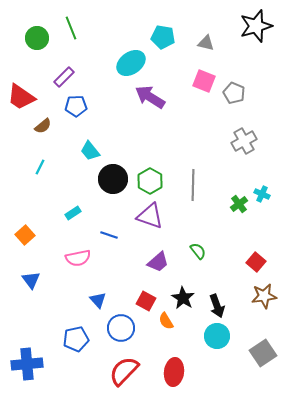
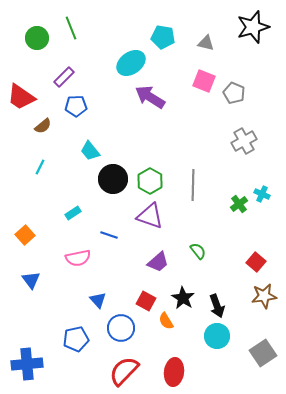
black star at (256, 26): moved 3 px left, 1 px down
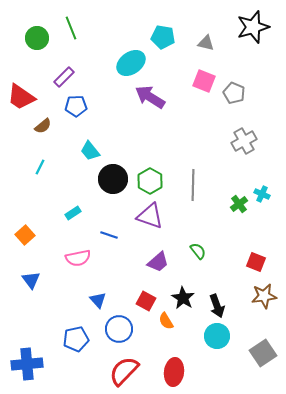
red square at (256, 262): rotated 18 degrees counterclockwise
blue circle at (121, 328): moved 2 px left, 1 px down
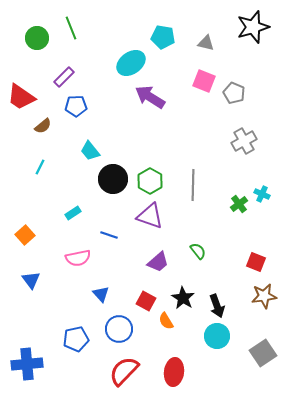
blue triangle at (98, 300): moved 3 px right, 6 px up
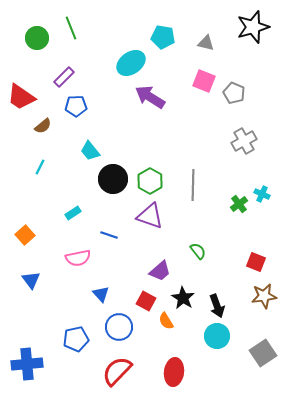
purple trapezoid at (158, 262): moved 2 px right, 9 px down
blue circle at (119, 329): moved 2 px up
red semicircle at (124, 371): moved 7 px left
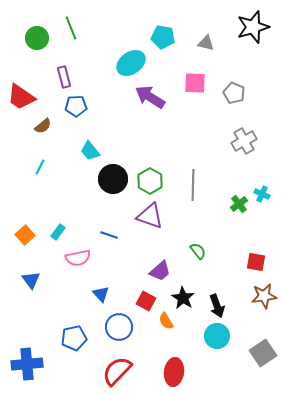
purple rectangle at (64, 77): rotated 60 degrees counterclockwise
pink square at (204, 81): moved 9 px left, 2 px down; rotated 20 degrees counterclockwise
cyan rectangle at (73, 213): moved 15 px left, 19 px down; rotated 21 degrees counterclockwise
red square at (256, 262): rotated 12 degrees counterclockwise
blue pentagon at (76, 339): moved 2 px left, 1 px up
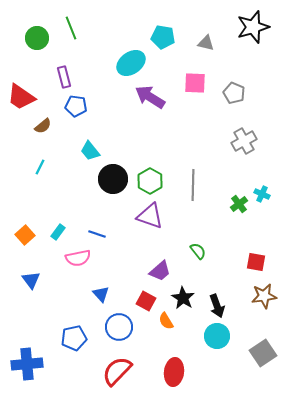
blue pentagon at (76, 106): rotated 10 degrees clockwise
blue line at (109, 235): moved 12 px left, 1 px up
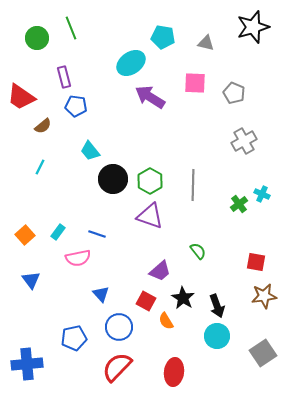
red semicircle at (117, 371): moved 4 px up
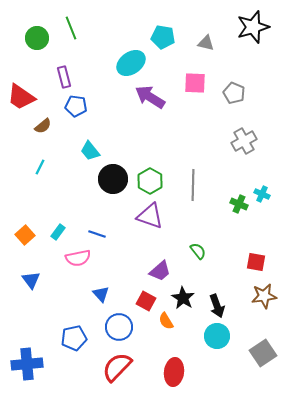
green cross at (239, 204): rotated 30 degrees counterclockwise
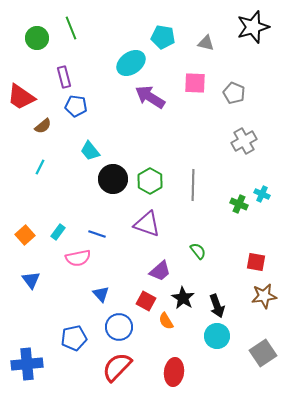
purple triangle at (150, 216): moved 3 px left, 8 px down
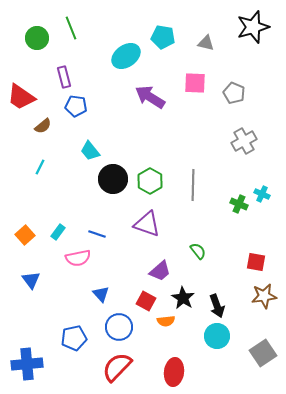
cyan ellipse at (131, 63): moved 5 px left, 7 px up
orange semicircle at (166, 321): rotated 66 degrees counterclockwise
